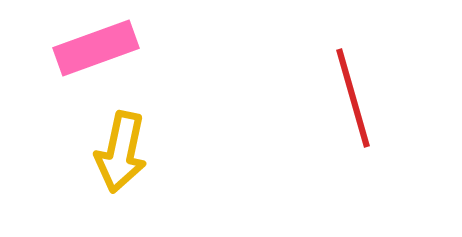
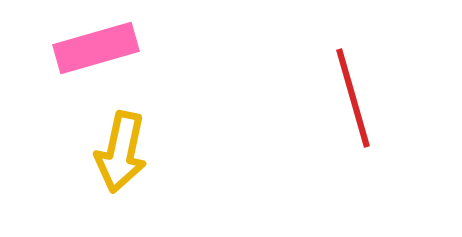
pink rectangle: rotated 4 degrees clockwise
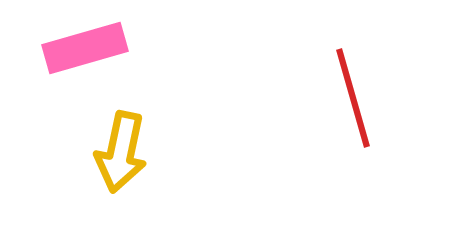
pink rectangle: moved 11 px left
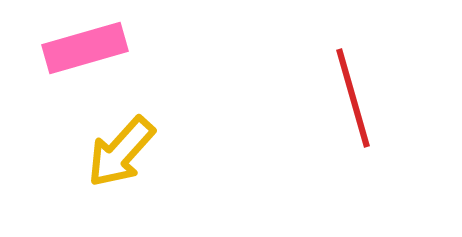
yellow arrow: rotated 30 degrees clockwise
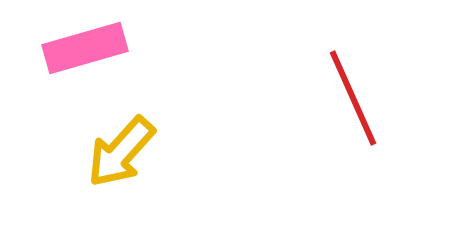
red line: rotated 8 degrees counterclockwise
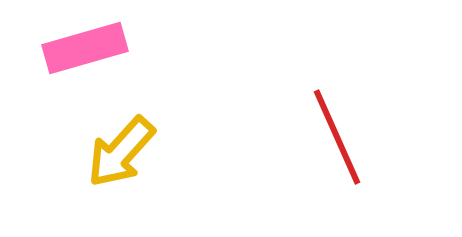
red line: moved 16 px left, 39 px down
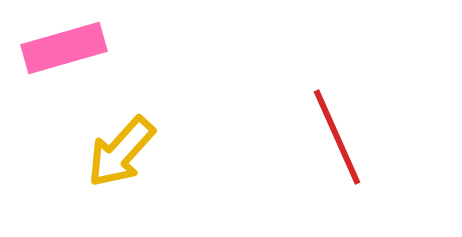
pink rectangle: moved 21 px left
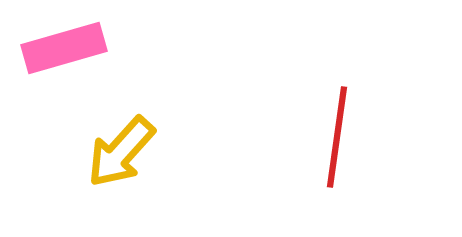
red line: rotated 32 degrees clockwise
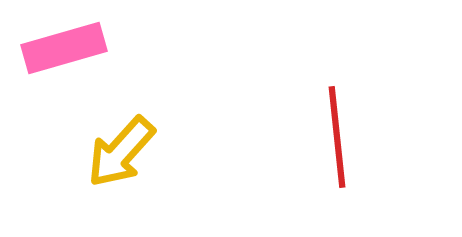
red line: rotated 14 degrees counterclockwise
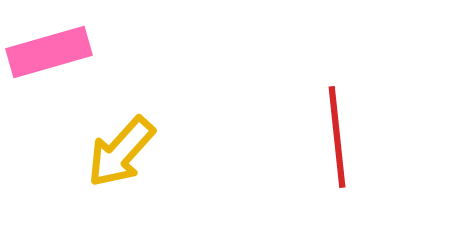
pink rectangle: moved 15 px left, 4 px down
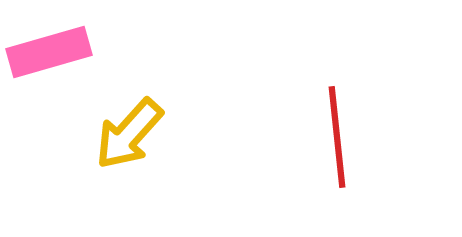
yellow arrow: moved 8 px right, 18 px up
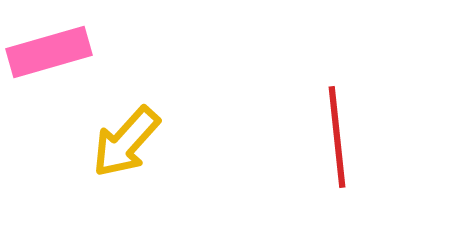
yellow arrow: moved 3 px left, 8 px down
